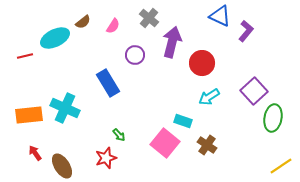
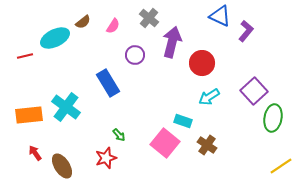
cyan cross: moved 1 px right, 1 px up; rotated 12 degrees clockwise
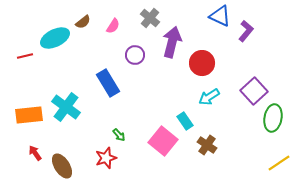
gray cross: moved 1 px right
cyan rectangle: moved 2 px right; rotated 36 degrees clockwise
pink square: moved 2 px left, 2 px up
yellow line: moved 2 px left, 3 px up
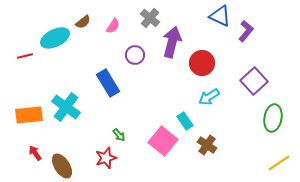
purple square: moved 10 px up
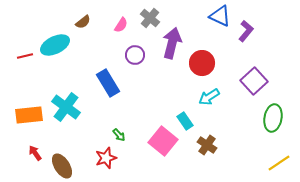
pink semicircle: moved 8 px right, 1 px up
cyan ellipse: moved 7 px down
purple arrow: moved 1 px down
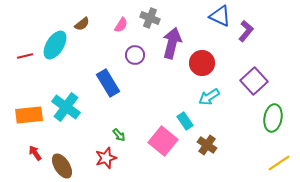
gray cross: rotated 18 degrees counterclockwise
brown semicircle: moved 1 px left, 2 px down
cyan ellipse: rotated 32 degrees counterclockwise
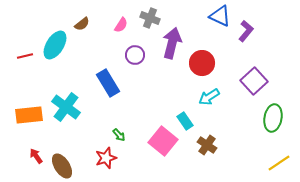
red arrow: moved 1 px right, 3 px down
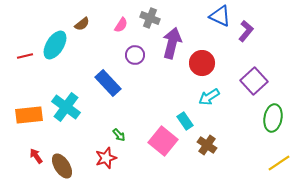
blue rectangle: rotated 12 degrees counterclockwise
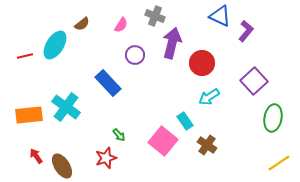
gray cross: moved 5 px right, 2 px up
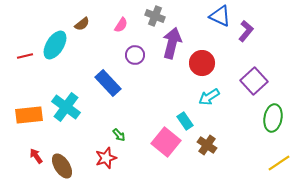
pink square: moved 3 px right, 1 px down
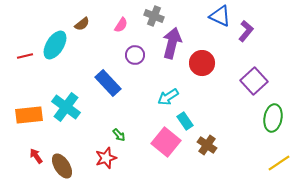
gray cross: moved 1 px left
cyan arrow: moved 41 px left
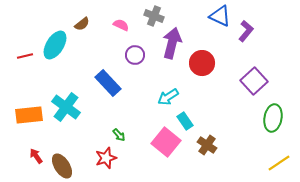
pink semicircle: rotated 98 degrees counterclockwise
